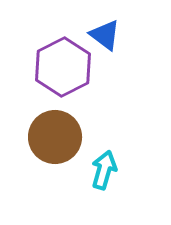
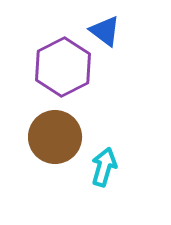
blue triangle: moved 4 px up
cyan arrow: moved 3 px up
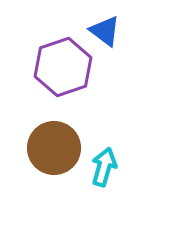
purple hexagon: rotated 8 degrees clockwise
brown circle: moved 1 px left, 11 px down
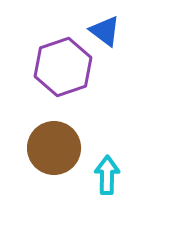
cyan arrow: moved 3 px right, 8 px down; rotated 15 degrees counterclockwise
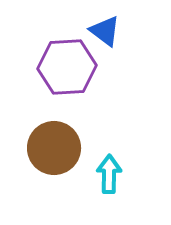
purple hexagon: moved 4 px right; rotated 16 degrees clockwise
cyan arrow: moved 2 px right, 1 px up
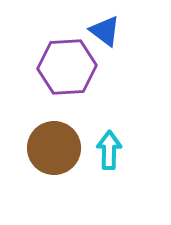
cyan arrow: moved 24 px up
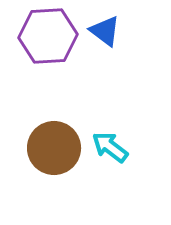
purple hexagon: moved 19 px left, 31 px up
cyan arrow: moved 1 px right, 3 px up; rotated 54 degrees counterclockwise
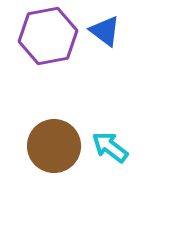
purple hexagon: rotated 8 degrees counterclockwise
brown circle: moved 2 px up
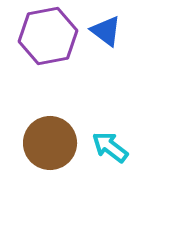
blue triangle: moved 1 px right
brown circle: moved 4 px left, 3 px up
